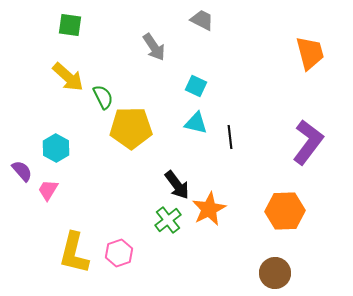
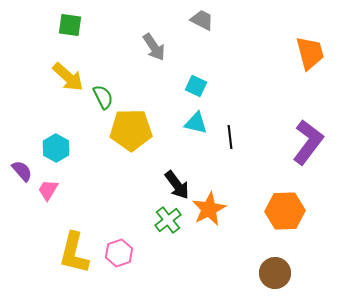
yellow pentagon: moved 2 px down
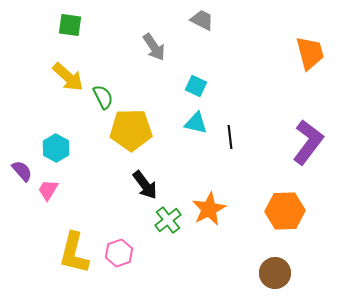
black arrow: moved 32 px left
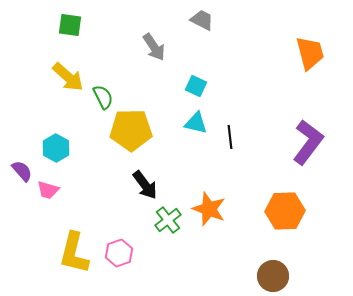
pink trapezoid: rotated 105 degrees counterclockwise
orange star: rotated 24 degrees counterclockwise
brown circle: moved 2 px left, 3 px down
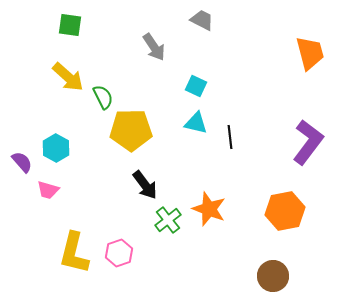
purple semicircle: moved 9 px up
orange hexagon: rotated 9 degrees counterclockwise
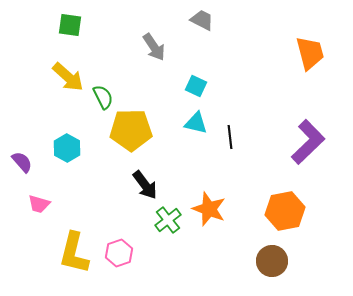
purple L-shape: rotated 9 degrees clockwise
cyan hexagon: moved 11 px right
pink trapezoid: moved 9 px left, 14 px down
brown circle: moved 1 px left, 15 px up
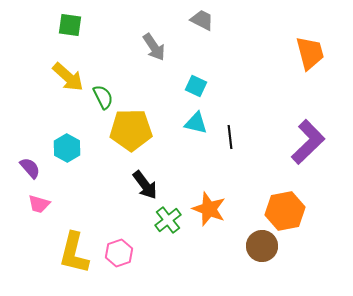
purple semicircle: moved 8 px right, 6 px down
brown circle: moved 10 px left, 15 px up
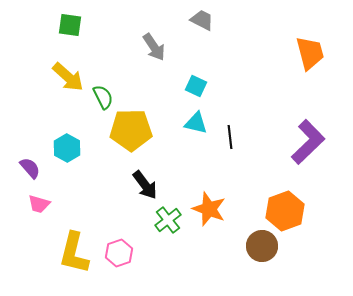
orange hexagon: rotated 9 degrees counterclockwise
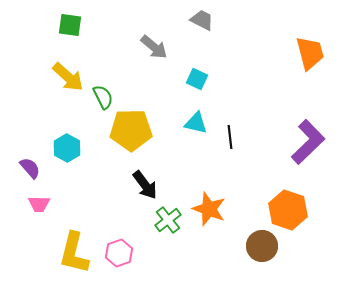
gray arrow: rotated 16 degrees counterclockwise
cyan square: moved 1 px right, 7 px up
pink trapezoid: rotated 15 degrees counterclockwise
orange hexagon: moved 3 px right, 1 px up; rotated 21 degrees counterclockwise
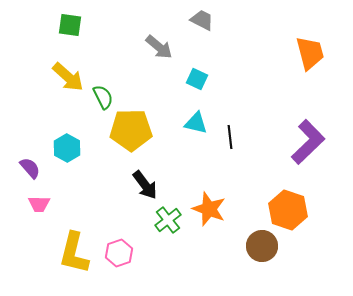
gray arrow: moved 5 px right
